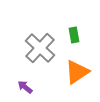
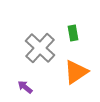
green rectangle: moved 1 px left, 2 px up
orange triangle: moved 1 px left
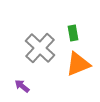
orange triangle: moved 2 px right, 8 px up; rotated 12 degrees clockwise
purple arrow: moved 3 px left, 1 px up
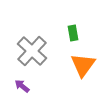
gray cross: moved 8 px left, 3 px down
orange triangle: moved 5 px right, 1 px down; rotated 32 degrees counterclockwise
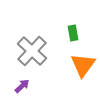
purple arrow: rotated 98 degrees clockwise
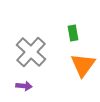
gray cross: moved 1 px left, 1 px down
purple arrow: moved 2 px right; rotated 49 degrees clockwise
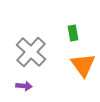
orange triangle: rotated 12 degrees counterclockwise
